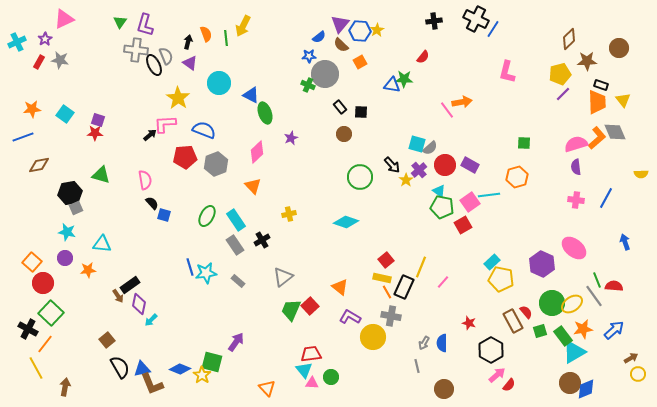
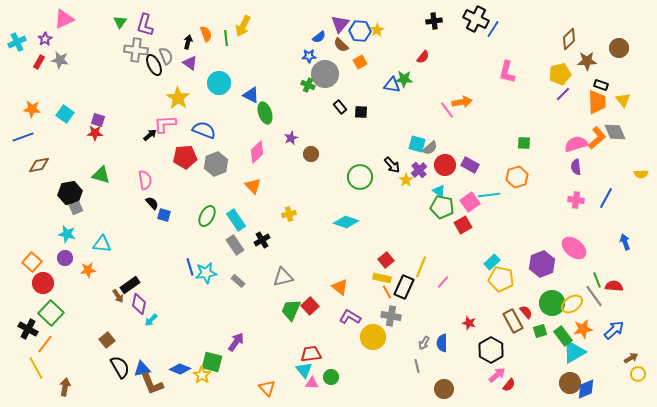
orange star at (32, 109): rotated 12 degrees clockwise
brown circle at (344, 134): moved 33 px left, 20 px down
cyan star at (67, 232): moved 2 px down
purple hexagon at (542, 264): rotated 15 degrees clockwise
gray triangle at (283, 277): rotated 25 degrees clockwise
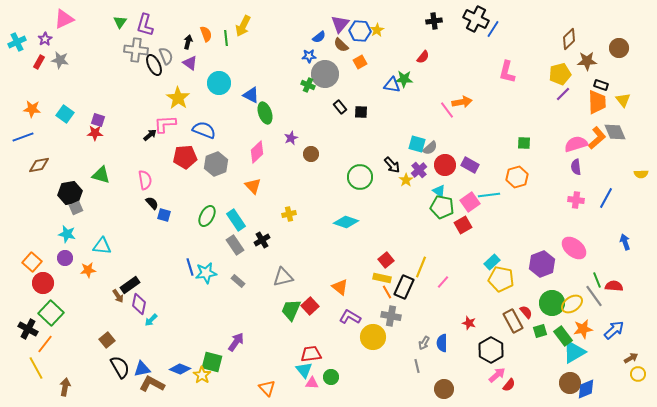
cyan triangle at (102, 244): moved 2 px down
brown L-shape at (152, 384): rotated 140 degrees clockwise
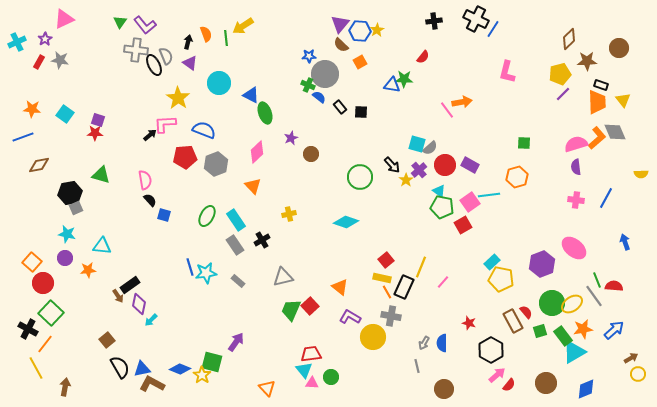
purple L-shape at (145, 25): rotated 55 degrees counterclockwise
yellow arrow at (243, 26): rotated 30 degrees clockwise
blue semicircle at (319, 37): moved 60 px down; rotated 104 degrees counterclockwise
black semicircle at (152, 203): moved 2 px left, 3 px up
brown circle at (570, 383): moved 24 px left
